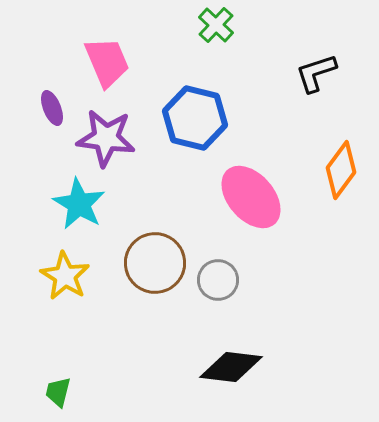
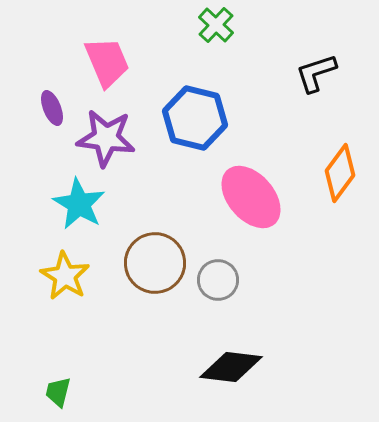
orange diamond: moved 1 px left, 3 px down
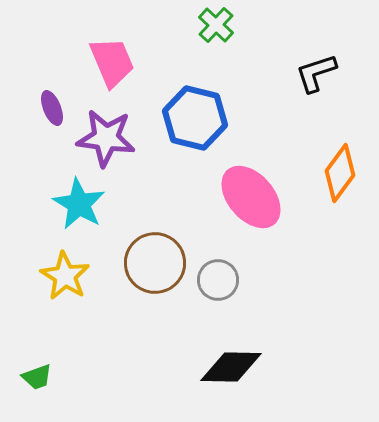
pink trapezoid: moved 5 px right
black diamond: rotated 6 degrees counterclockwise
green trapezoid: moved 21 px left, 15 px up; rotated 124 degrees counterclockwise
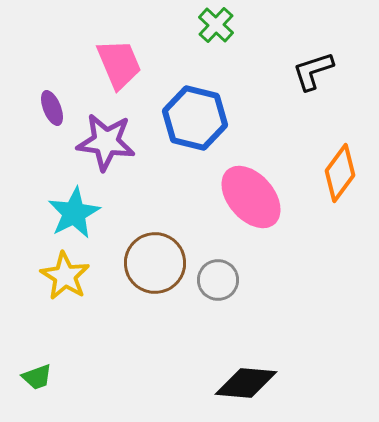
pink trapezoid: moved 7 px right, 2 px down
black L-shape: moved 3 px left, 2 px up
purple star: moved 4 px down
cyan star: moved 5 px left, 9 px down; rotated 14 degrees clockwise
black diamond: moved 15 px right, 16 px down; rotated 4 degrees clockwise
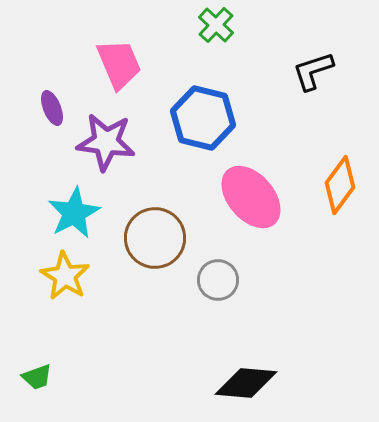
blue hexagon: moved 8 px right
orange diamond: moved 12 px down
brown circle: moved 25 px up
